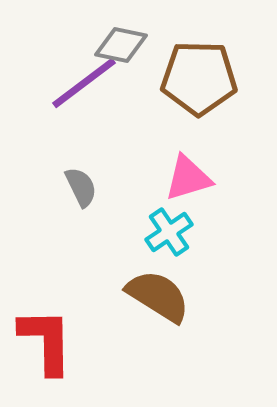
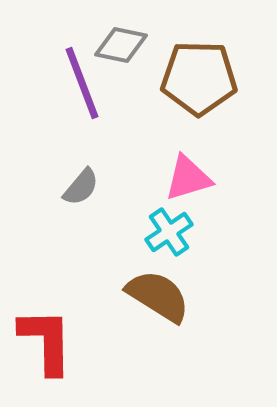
purple line: moved 2 px left; rotated 74 degrees counterclockwise
gray semicircle: rotated 66 degrees clockwise
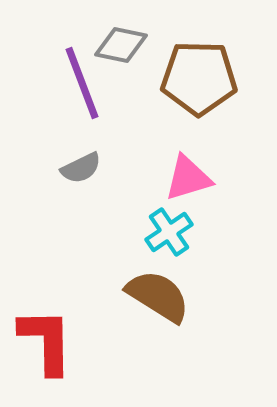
gray semicircle: moved 19 px up; rotated 24 degrees clockwise
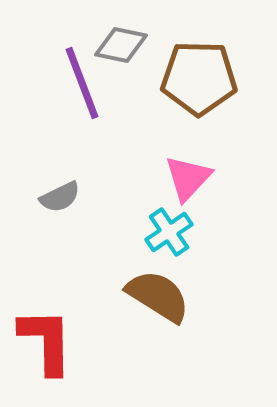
gray semicircle: moved 21 px left, 29 px down
pink triangle: rotated 30 degrees counterclockwise
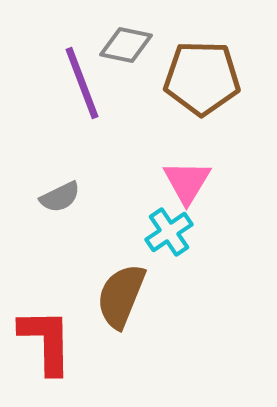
gray diamond: moved 5 px right
brown pentagon: moved 3 px right
pink triangle: moved 1 px left, 4 px down; rotated 12 degrees counterclockwise
brown semicircle: moved 37 px left; rotated 100 degrees counterclockwise
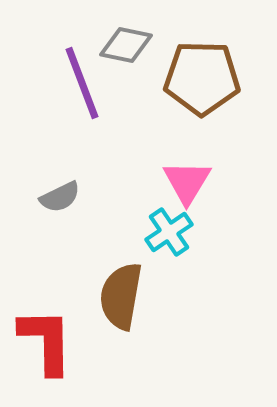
brown semicircle: rotated 12 degrees counterclockwise
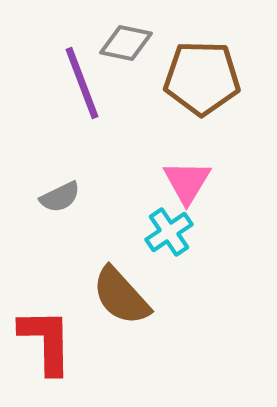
gray diamond: moved 2 px up
brown semicircle: rotated 52 degrees counterclockwise
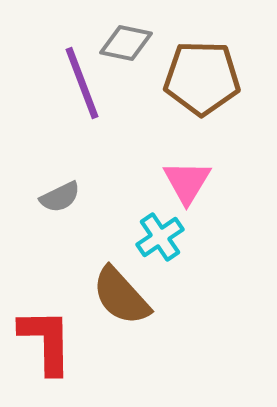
cyan cross: moved 9 px left, 5 px down
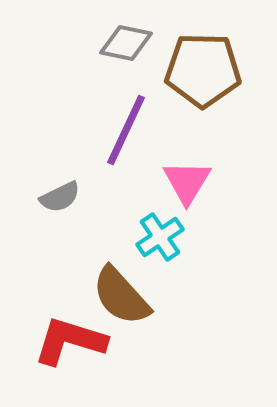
brown pentagon: moved 1 px right, 8 px up
purple line: moved 44 px right, 47 px down; rotated 46 degrees clockwise
red L-shape: moved 24 px right; rotated 72 degrees counterclockwise
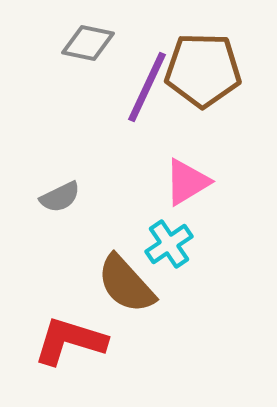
gray diamond: moved 38 px left
purple line: moved 21 px right, 43 px up
pink triangle: rotated 28 degrees clockwise
cyan cross: moved 9 px right, 7 px down
brown semicircle: moved 5 px right, 12 px up
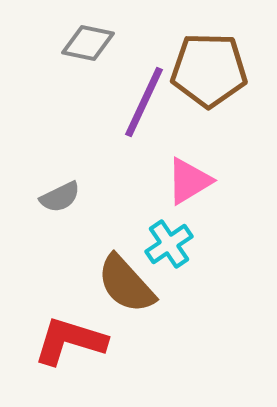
brown pentagon: moved 6 px right
purple line: moved 3 px left, 15 px down
pink triangle: moved 2 px right, 1 px up
